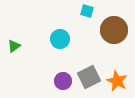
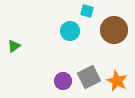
cyan circle: moved 10 px right, 8 px up
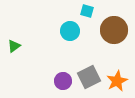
orange star: rotated 20 degrees clockwise
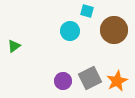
gray square: moved 1 px right, 1 px down
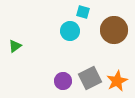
cyan square: moved 4 px left, 1 px down
green triangle: moved 1 px right
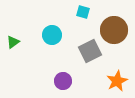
cyan circle: moved 18 px left, 4 px down
green triangle: moved 2 px left, 4 px up
gray square: moved 27 px up
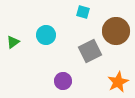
brown circle: moved 2 px right, 1 px down
cyan circle: moved 6 px left
orange star: moved 1 px right, 1 px down
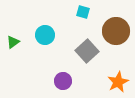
cyan circle: moved 1 px left
gray square: moved 3 px left; rotated 15 degrees counterclockwise
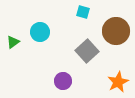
cyan circle: moved 5 px left, 3 px up
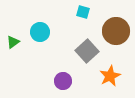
orange star: moved 8 px left, 6 px up
